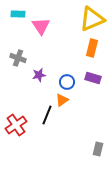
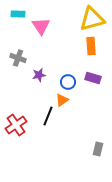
yellow triangle: rotated 8 degrees clockwise
orange rectangle: moved 1 px left, 2 px up; rotated 18 degrees counterclockwise
blue circle: moved 1 px right
black line: moved 1 px right, 1 px down
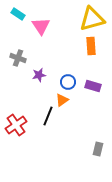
cyan rectangle: rotated 32 degrees clockwise
purple rectangle: moved 8 px down
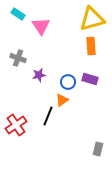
purple rectangle: moved 3 px left, 7 px up
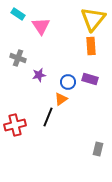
yellow triangle: moved 1 px right; rotated 36 degrees counterclockwise
orange triangle: moved 1 px left, 1 px up
black line: moved 1 px down
red cross: moved 1 px left; rotated 20 degrees clockwise
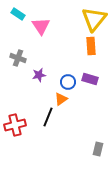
yellow triangle: moved 1 px right
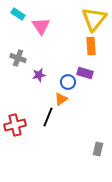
purple rectangle: moved 5 px left, 6 px up
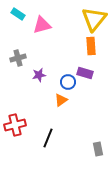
pink triangle: moved 1 px right, 1 px up; rotated 48 degrees clockwise
gray cross: rotated 35 degrees counterclockwise
orange triangle: moved 1 px down
black line: moved 21 px down
gray rectangle: rotated 24 degrees counterclockwise
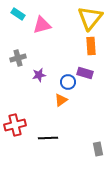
yellow triangle: moved 4 px left, 1 px up
black line: rotated 66 degrees clockwise
